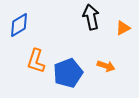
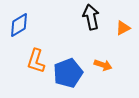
orange arrow: moved 3 px left, 1 px up
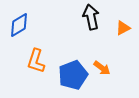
orange arrow: moved 1 px left, 3 px down; rotated 18 degrees clockwise
blue pentagon: moved 5 px right, 2 px down
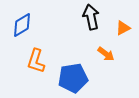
blue diamond: moved 3 px right
orange arrow: moved 4 px right, 14 px up
blue pentagon: moved 3 px down; rotated 12 degrees clockwise
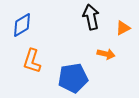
orange arrow: rotated 24 degrees counterclockwise
orange L-shape: moved 4 px left
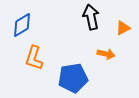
orange L-shape: moved 2 px right, 3 px up
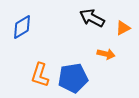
black arrow: moved 1 px right, 1 px down; rotated 50 degrees counterclockwise
blue diamond: moved 2 px down
orange L-shape: moved 6 px right, 17 px down
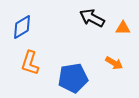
orange triangle: rotated 28 degrees clockwise
orange arrow: moved 8 px right, 9 px down; rotated 18 degrees clockwise
orange L-shape: moved 10 px left, 12 px up
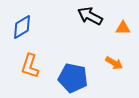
black arrow: moved 2 px left, 2 px up
orange L-shape: moved 3 px down
blue pentagon: rotated 20 degrees clockwise
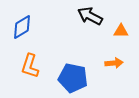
orange triangle: moved 2 px left, 3 px down
orange arrow: rotated 36 degrees counterclockwise
